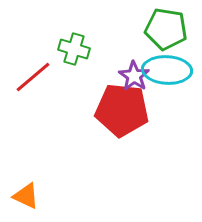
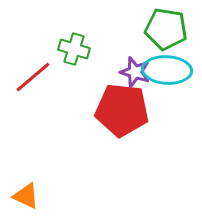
purple star: moved 1 px right, 4 px up; rotated 16 degrees counterclockwise
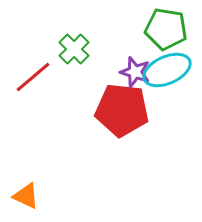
green cross: rotated 28 degrees clockwise
cyan ellipse: rotated 27 degrees counterclockwise
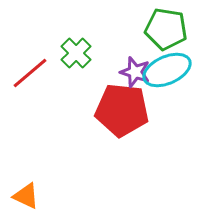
green cross: moved 2 px right, 4 px down
red line: moved 3 px left, 4 px up
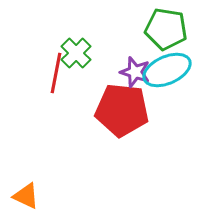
red line: moved 26 px right; rotated 39 degrees counterclockwise
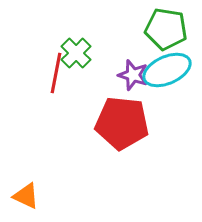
purple star: moved 2 px left, 3 px down
red pentagon: moved 13 px down
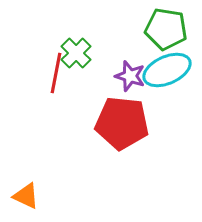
purple star: moved 3 px left, 1 px down
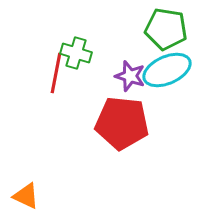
green cross: rotated 28 degrees counterclockwise
